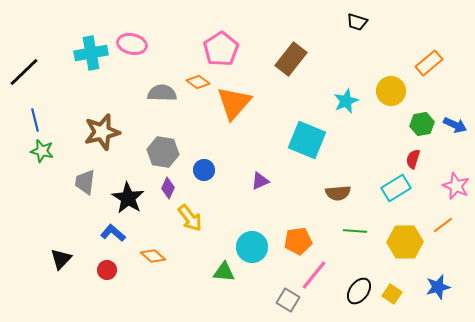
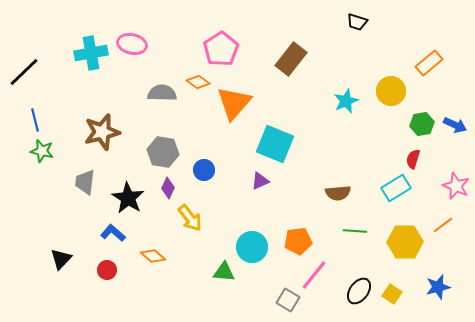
cyan square at (307, 140): moved 32 px left, 4 px down
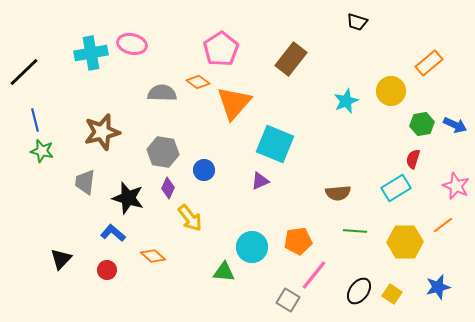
black star at (128, 198): rotated 16 degrees counterclockwise
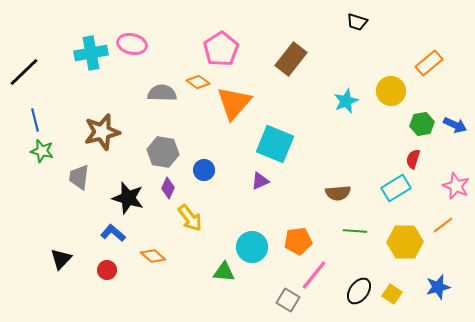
gray trapezoid at (85, 182): moved 6 px left, 5 px up
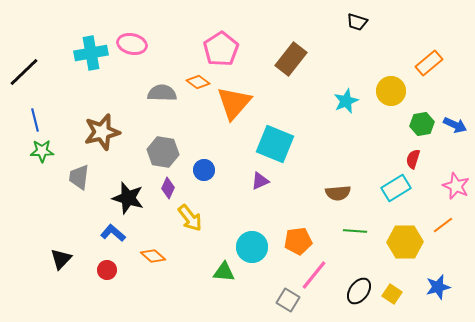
green star at (42, 151): rotated 15 degrees counterclockwise
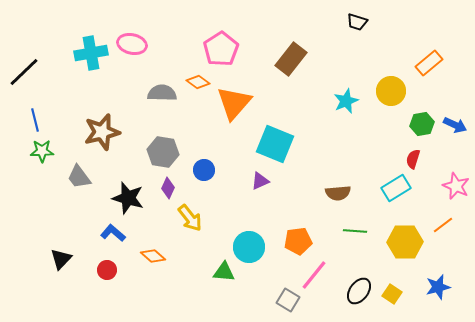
gray trapezoid at (79, 177): rotated 44 degrees counterclockwise
cyan circle at (252, 247): moved 3 px left
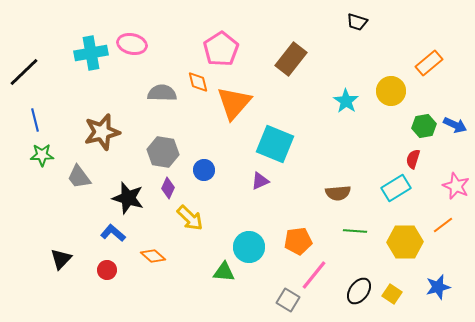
orange diamond at (198, 82): rotated 40 degrees clockwise
cyan star at (346, 101): rotated 15 degrees counterclockwise
green hexagon at (422, 124): moved 2 px right, 2 px down
green star at (42, 151): moved 4 px down
yellow arrow at (190, 218): rotated 8 degrees counterclockwise
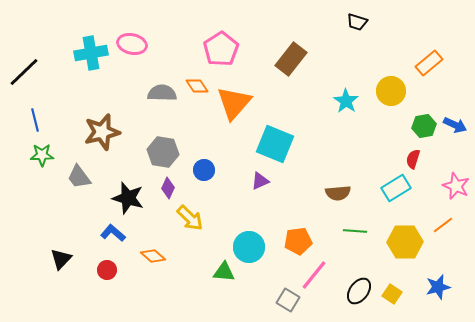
orange diamond at (198, 82): moved 1 px left, 4 px down; rotated 20 degrees counterclockwise
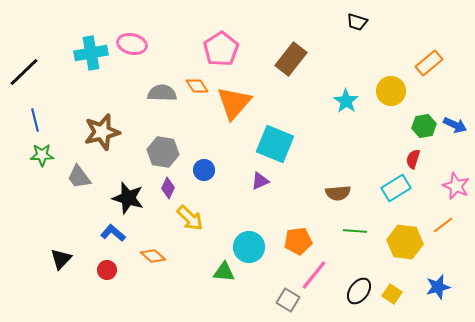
yellow hexagon at (405, 242): rotated 8 degrees clockwise
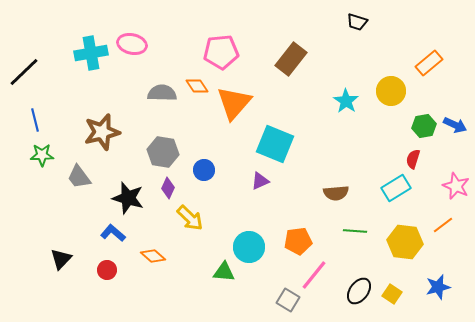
pink pentagon at (221, 49): moved 3 px down; rotated 28 degrees clockwise
brown semicircle at (338, 193): moved 2 px left
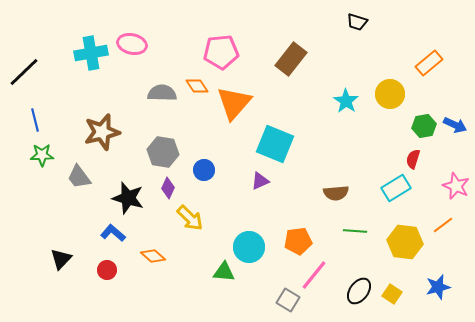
yellow circle at (391, 91): moved 1 px left, 3 px down
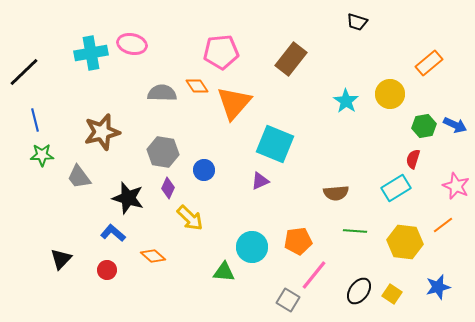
cyan circle at (249, 247): moved 3 px right
